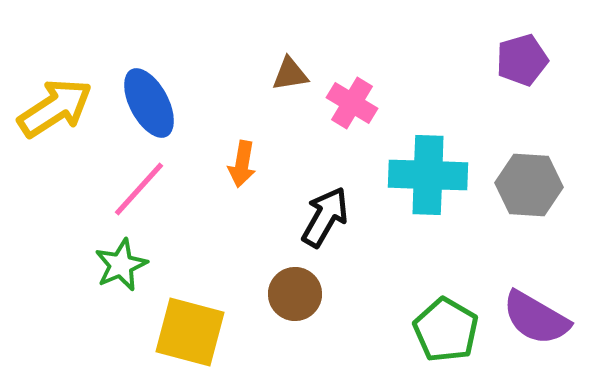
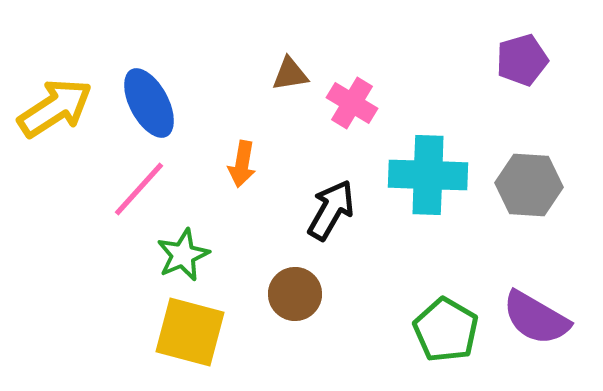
black arrow: moved 6 px right, 7 px up
green star: moved 62 px right, 10 px up
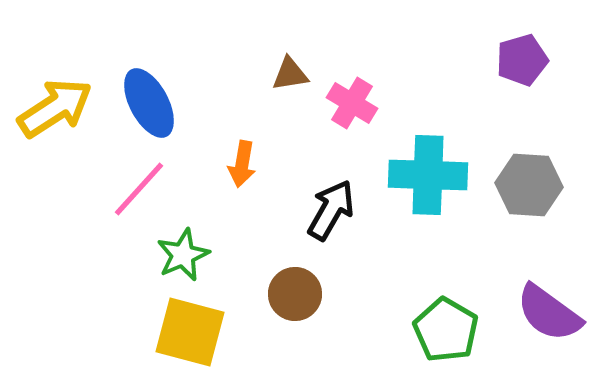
purple semicircle: moved 13 px right, 5 px up; rotated 6 degrees clockwise
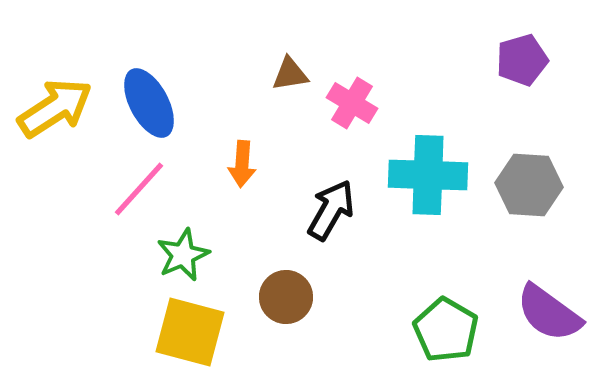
orange arrow: rotated 6 degrees counterclockwise
brown circle: moved 9 px left, 3 px down
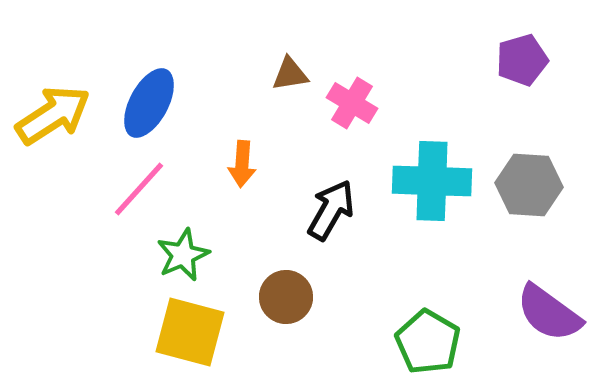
blue ellipse: rotated 56 degrees clockwise
yellow arrow: moved 2 px left, 7 px down
cyan cross: moved 4 px right, 6 px down
green pentagon: moved 18 px left, 12 px down
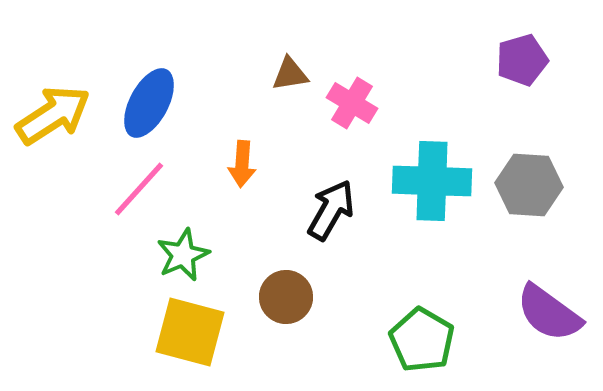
green pentagon: moved 6 px left, 2 px up
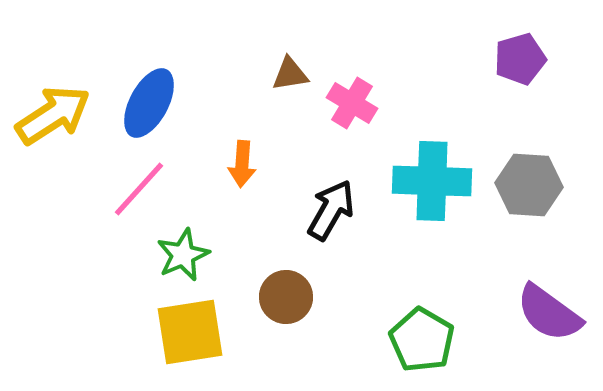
purple pentagon: moved 2 px left, 1 px up
yellow square: rotated 24 degrees counterclockwise
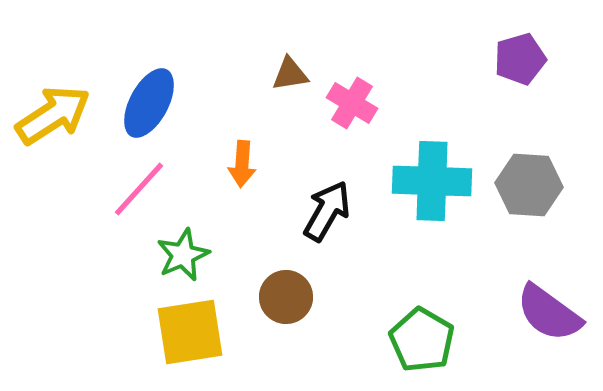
black arrow: moved 4 px left, 1 px down
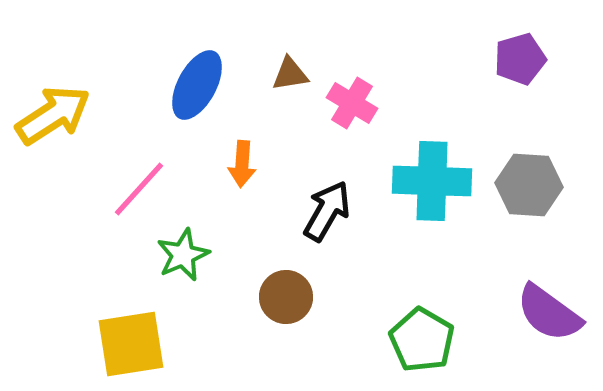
blue ellipse: moved 48 px right, 18 px up
yellow square: moved 59 px left, 12 px down
